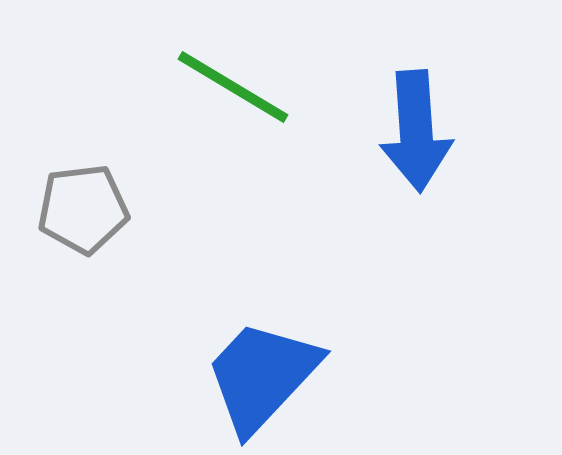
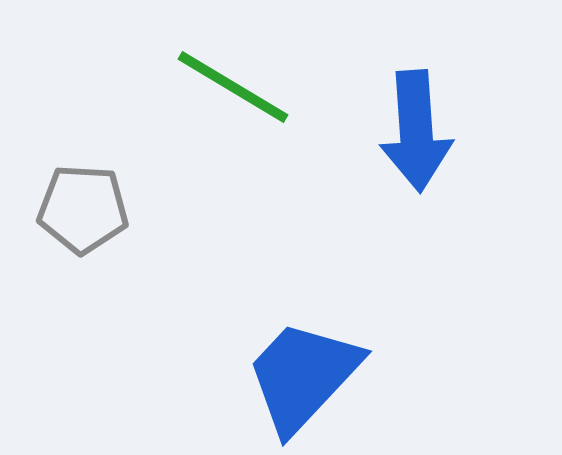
gray pentagon: rotated 10 degrees clockwise
blue trapezoid: moved 41 px right
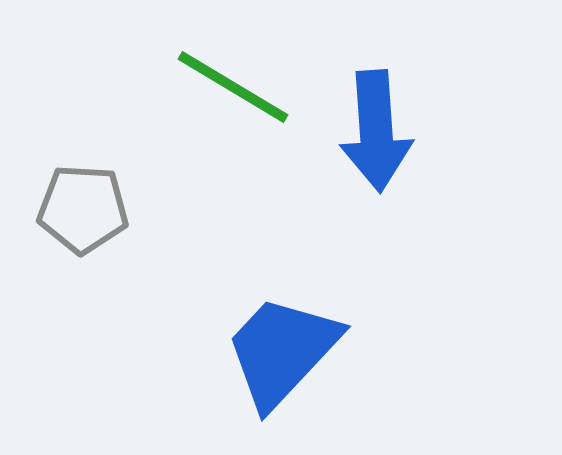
blue arrow: moved 40 px left
blue trapezoid: moved 21 px left, 25 px up
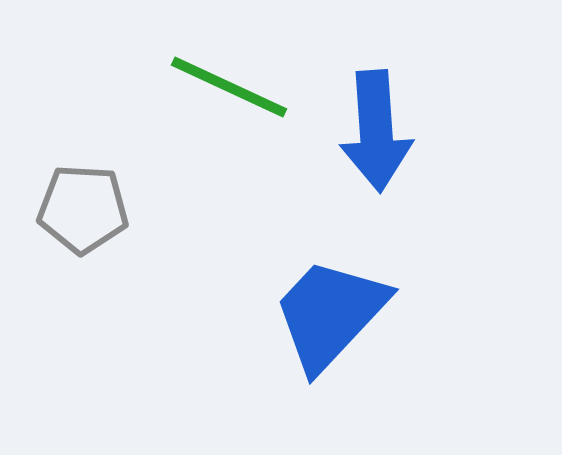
green line: moved 4 px left; rotated 6 degrees counterclockwise
blue trapezoid: moved 48 px right, 37 px up
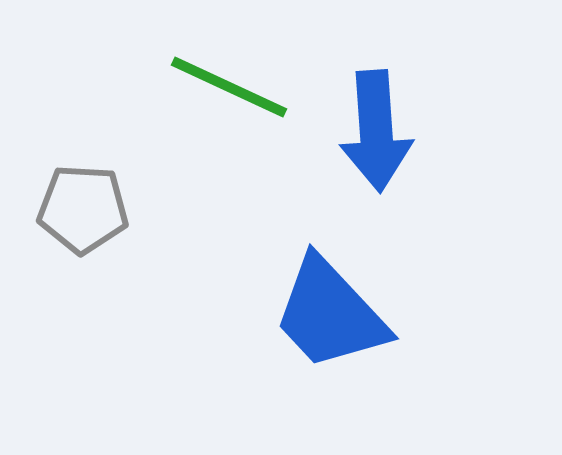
blue trapezoid: rotated 86 degrees counterclockwise
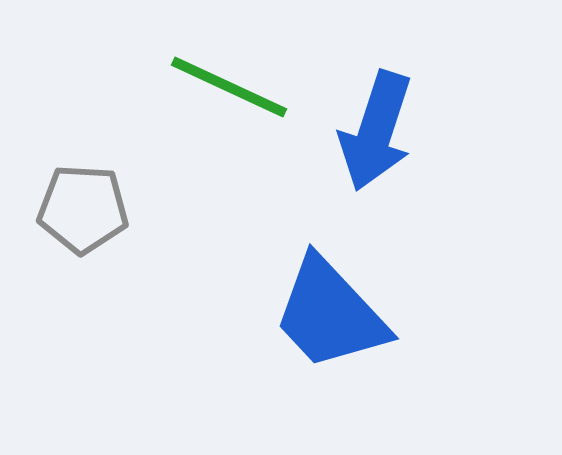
blue arrow: rotated 22 degrees clockwise
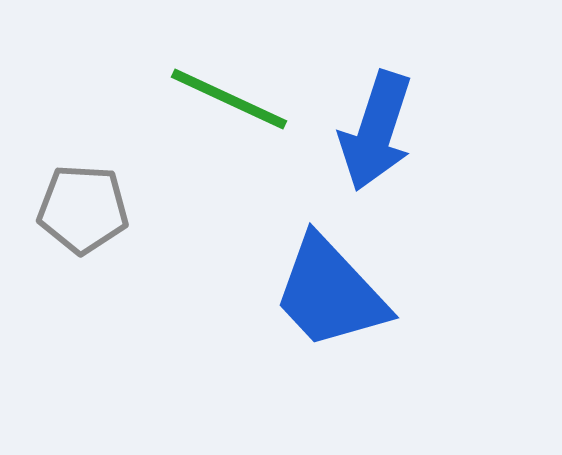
green line: moved 12 px down
blue trapezoid: moved 21 px up
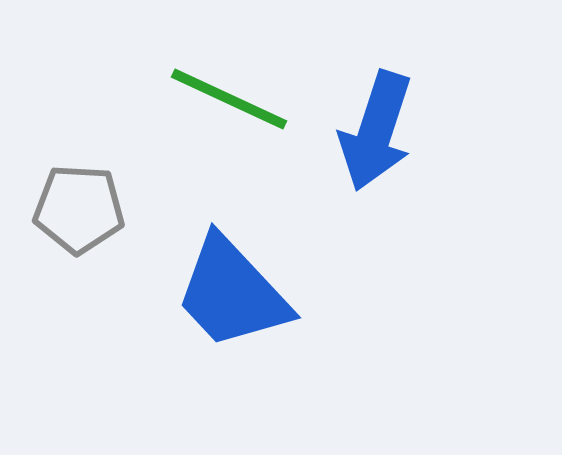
gray pentagon: moved 4 px left
blue trapezoid: moved 98 px left
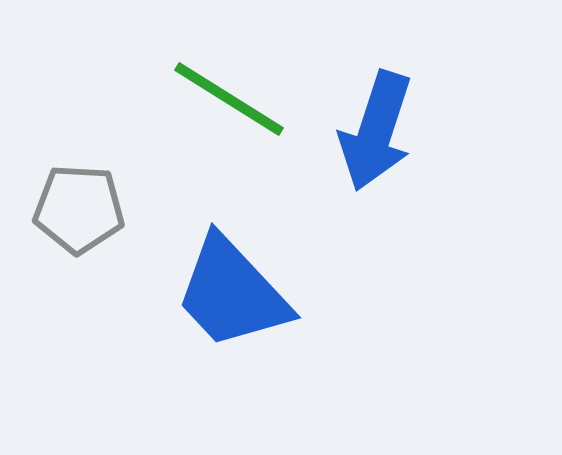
green line: rotated 7 degrees clockwise
